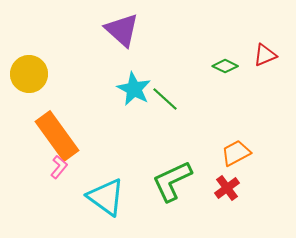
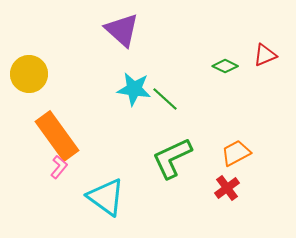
cyan star: rotated 20 degrees counterclockwise
green L-shape: moved 23 px up
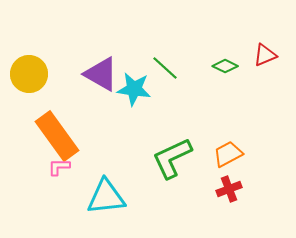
purple triangle: moved 21 px left, 44 px down; rotated 12 degrees counterclockwise
green line: moved 31 px up
orange trapezoid: moved 8 px left, 1 px down
pink L-shape: rotated 130 degrees counterclockwise
red cross: moved 2 px right, 1 px down; rotated 15 degrees clockwise
cyan triangle: rotated 42 degrees counterclockwise
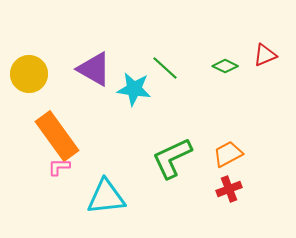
purple triangle: moved 7 px left, 5 px up
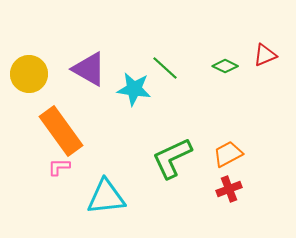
purple triangle: moved 5 px left
orange rectangle: moved 4 px right, 5 px up
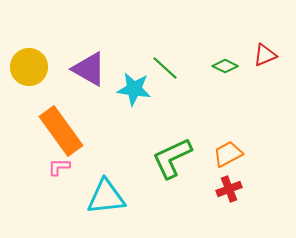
yellow circle: moved 7 px up
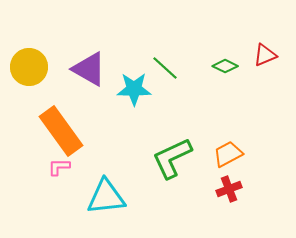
cyan star: rotated 8 degrees counterclockwise
